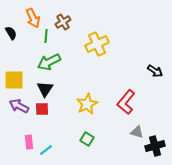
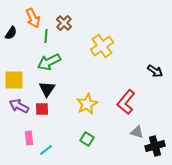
brown cross: moved 1 px right, 1 px down; rotated 14 degrees counterclockwise
black semicircle: rotated 64 degrees clockwise
yellow cross: moved 5 px right, 2 px down; rotated 10 degrees counterclockwise
black triangle: moved 2 px right
pink rectangle: moved 4 px up
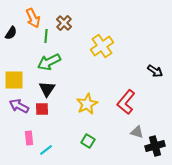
green square: moved 1 px right, 2 px down
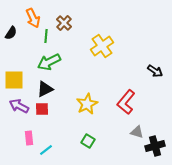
black triangle: moved 2 px left; rotated 30 degrees clockwise
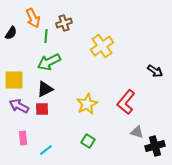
brown cross: rotated 28 degrees clockwise
pink rectangle: moved 6 px left
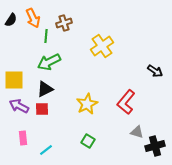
black semicircle: moved 13 px up
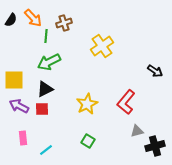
orange arrow: rotated 18 degrees counterclockwise
gray triangle: moved 1 px up; rotated 32 degrees counterclockwise
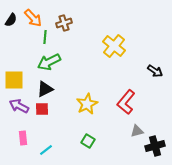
green line: moved 1 px left, 1 px down
yellow cross: moved 12 px right; rotated 15 degrees counterclockwise
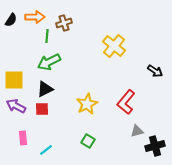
orange arrow: moved 2 px right, 1 px up; rotated 48 degrees counterclockwise
green line: moved 2 px right, 1 px up
purple arrow: moved 3 px left
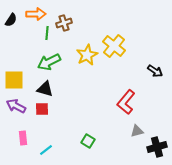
orange arrow: moved 1 px right, 3 px up
green line: moved 3 px up
black triangle: rotated 42 degrees clockwise
yellow star: moved 49 px up
black cross: moved 2 px right, 1 px down
